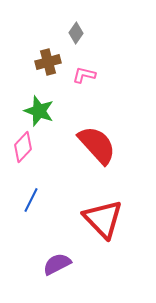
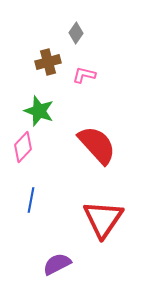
blue line: rotated 15 degrees counterclockwise
red triangle: rotated 18 degrees clockwise
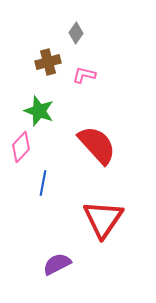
pink diamond: moved 2 px left
blue line: moved 12 px right, 17 px up
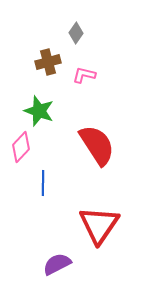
red semicircle: rotated 9 degrees clockwise
blue line: rotated 10 degrees counterclockwise
red triangle: moved 4 px left, 6 px down
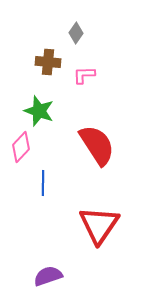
brown cross: rotated 20 degrees clockwise
pink L-shape: rotated 15 degrees counterclockwise
purple semicircle: moved 9 px left, 12 px down; rotated 8 degrees clockwise
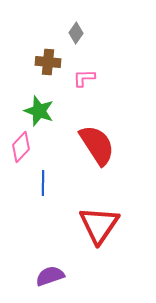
pink L-shape: moved 3 px down
purple semicircle: moved 2 px right
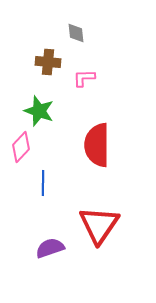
gray diamond: rotated 40 degrees counterclockwise
red semicircle: rotated 147 degrees counterclockwise
purple semicircle: moved 28 px up
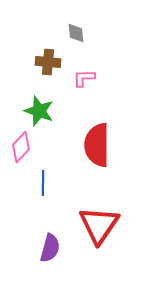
purple semicircle: rotated 124 degrees clockwise
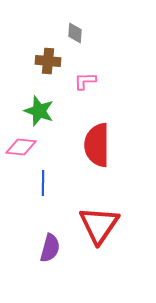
gray diamond: moved 1 px left; rotated 10 degrees clockwise
brown cross: moved 1 px up
pink L-shape: moved 1 px right, 3 px down
pink diamond: rotated 52 degrees clockwise
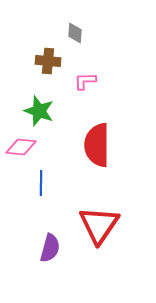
blue line: moved 2 px left
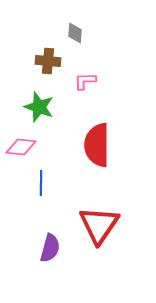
green star: moved 4 px up
